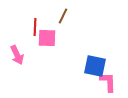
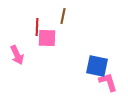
brown line: rotated 14 degrees counterclockwise
red line: moved 2 px right
blue square: moved 2 px right
pink L-shape: rotated 15 degrees counterclockwise
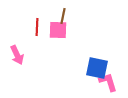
pink square: moved 11 px right, 8 px up
blue square: moved 2 px down
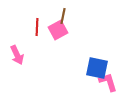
pink square: rotated 30 degrees counterclockwise
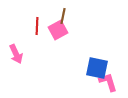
red line: moved 1 px up
pink arrow: moved 1 px left, 1 px up
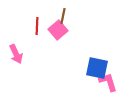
pink square: rotated 12 degrees counterclockwise
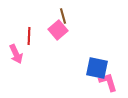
brown line: rotated 28 degrees counterclockwise
red line: moved 8 px left, 10 px down
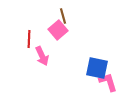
red line: moved 3 px down
pink arrow: moved 26 px right, 2 px down
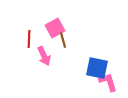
brown line: moved 24 px down
pink square: moved 3 px left, 2 px up; rotated 12 degrees clockwise
pink arrow: moved 2 px right
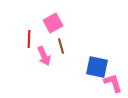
pink square: moved 2 px left, 5 px up
brown line: moved 2 px left, 6 px down
blue square: moved 1 px up
pink L-shape: moved 5 px right, 1 px down
